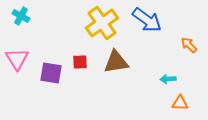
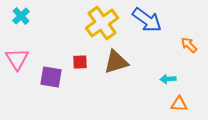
cyan cross: rotated 18 degrees clockwise
brown triangle: rotated 8 degrees counterclockwise
purple square: moved 4 px down
orange triangle: moved 1 px left, 1 px down
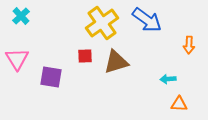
orange arrow: rotated 132 degrees counterclockwise
red square: moved 5 px right, 6 px up
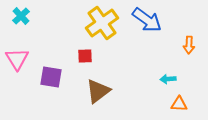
brown triangle: moved 18 px left, 29 px down; rotated 20 degrees counterclockwise
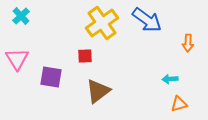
orange arrow: moved 1 px left, 2 px up
cyan arrow: moved 2 px right
orange triangle: rotated 18 degrees counterclockwise
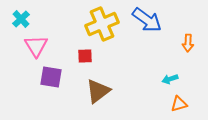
cyan cross: moved 3 px down
yellow cross: moved 1 px down; rotated 12 degrees clockwise
pink triangle: moved 19 px right, 13 px up
cyan arrow: rotated 14 degrees counterclockwise
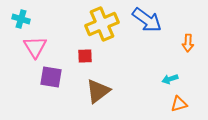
cyan cross: rotated 30 degrees counterclockwise
pink triangle: moved 1 px left, 1 px down
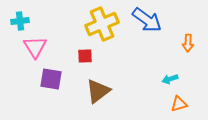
cyan cross: moved 1 px left, 2 px down; rotated 24 degrees counterclockwise
purple square: moved 2 px down
